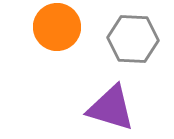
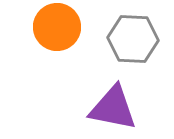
purple triangle: moved 2 px right; rotated 6 degrees counterclockwise
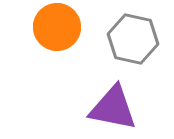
gray hexagon: rotated 9 degrees clockwise
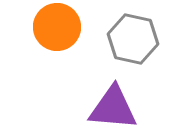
purple triangle: rotated 6 degrees counterclockwise
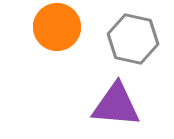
purple triangle: moved 3 px right, 3 px up
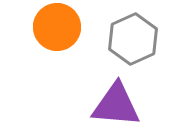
gray hexagon: rotated 24 degrees clockwise
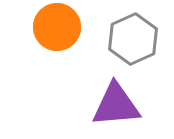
purple triangle: rotated 10 degrees counterclockwise
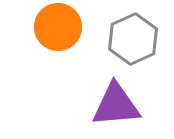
orange circle: moved 1 px right
